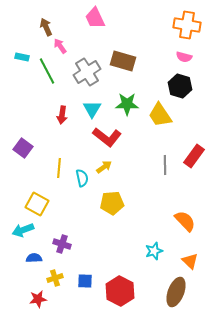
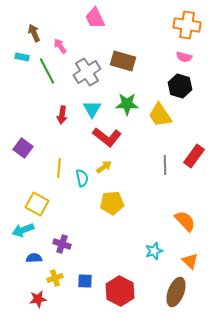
brown arrow: moved 12 px left, 6 px down
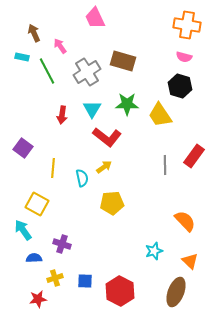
yellow line: moved 6 px left
cyan arrow: rotated 75 degrees clockwise
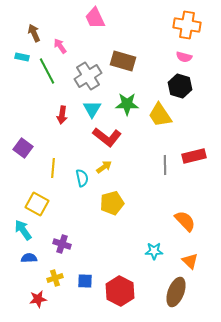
gray cross: moved 1 px right, 4 px down
red rectangle: rotated 40 degrees clockwise
yellow pentagon: rotated 10 degrees counterclockwise
cyan star: rotated 18 degrees clockwise
blue semicircle: moved 5 px left
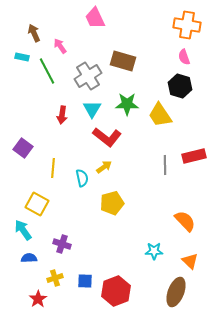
pink semicircle: rotated 56 degrees clockwise
red hexagon: moved 4 px left; rotated 12 degrees clockwise
red star: rotated 24 degrees counterclockwise
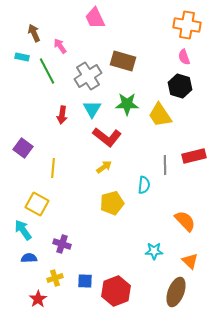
cyan semicircle: moved 62 px right, 7 px down; rotated 18 degrees clockwise
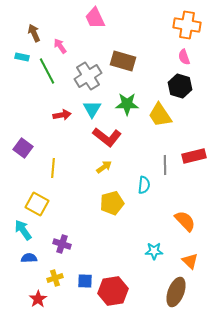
red arrow: rotated 108 degrees counterclockwise
red hexagon: moved 3 px left; rotated 12 degrees clockwise
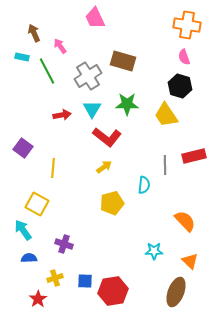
yellow trapezoid: moved 6 px right
purple cross: moved 2 px right
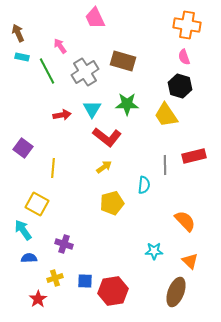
brown arrow: moved 16 px left
gray cross: moved 3 px left, 4 px up
